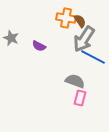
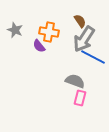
orange cross: moved 17 px left, 14 px down
gray star: moved 4 px right, 8 px up
purple semicircle: rotated 24 degrees clockwise
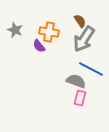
blue line: moved 2 px left, 12 px down
gray semicircle: moved 1 px right
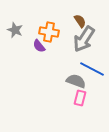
blue line: moved 1 px right
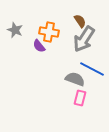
gray semicircle: moved 1 px left, 2 px up
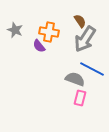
gray arrow: moved 1 px right
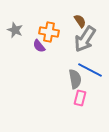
blue line: moved 2 px left, 1 px down
gray semicircle: rotated 60 degrees clockwise
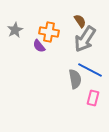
gray star: rotated 21 degrees clockwise
pink rectangle: moved 13 px right
